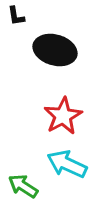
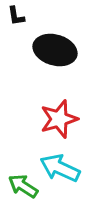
red star: moved 4 px left, 3 px down; rotated 12 degrees clockwise
cyan arrow: moved 7 px left, 4 px down
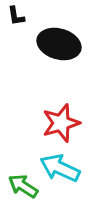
black ellipse: moved 4 px right, 6 px up
red star: moved 2 px right, 4 px down
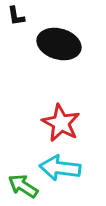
red star: rotated 27 degrees counterclockwise
cyan arrow: rotated 18 degrees counterclockwise
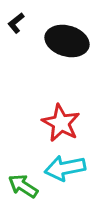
black L-shape: moved 7 px down; rotated 60 degrees clockwise
black ellipse: moved 8 px right, 3 px up
cyan arrow: moved 5 px right; rotated 18 degrees counterclockwise
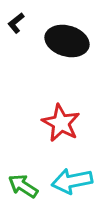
cyan arrow: moved 7 px right, 13 px down
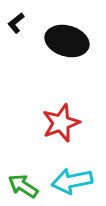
red star: rotated 24 degrees clockwise
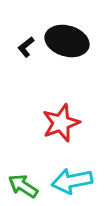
black L-shape: moved 10 px right, 24 px down
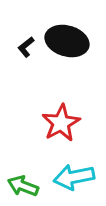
red star: rotated 9 degrees counterclockwise
cyan arrow: moved 2 px right, 4 px up
green arrow: rotated 12 degrees counterclockwise
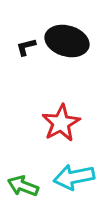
black L-shape: rotated 25 degrees clockwise
